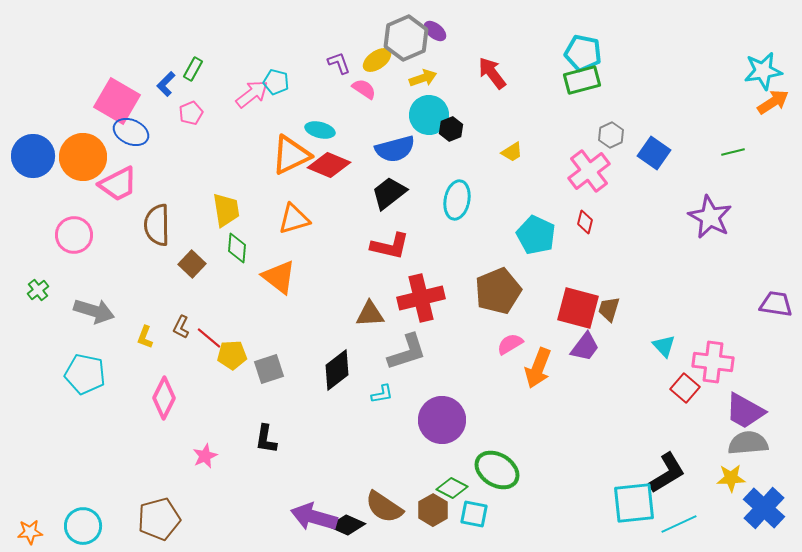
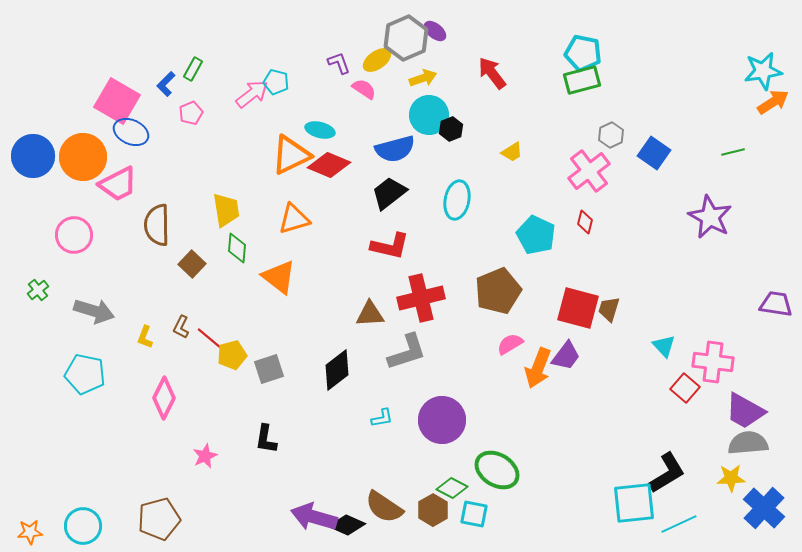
purple trapezoid at (585, 347): moved 19 px left, 9 px down
yellow pentagon at (232, 355): rotated 12 degrees counterclockwise
cyan L-shape at (382, 394): moved 24 px down
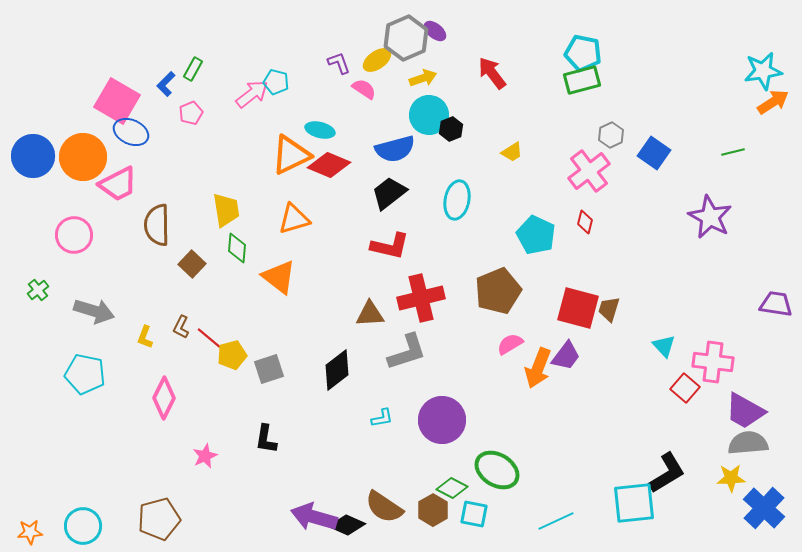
cyan line at (679, 524): moved 123 px left, 3 px up
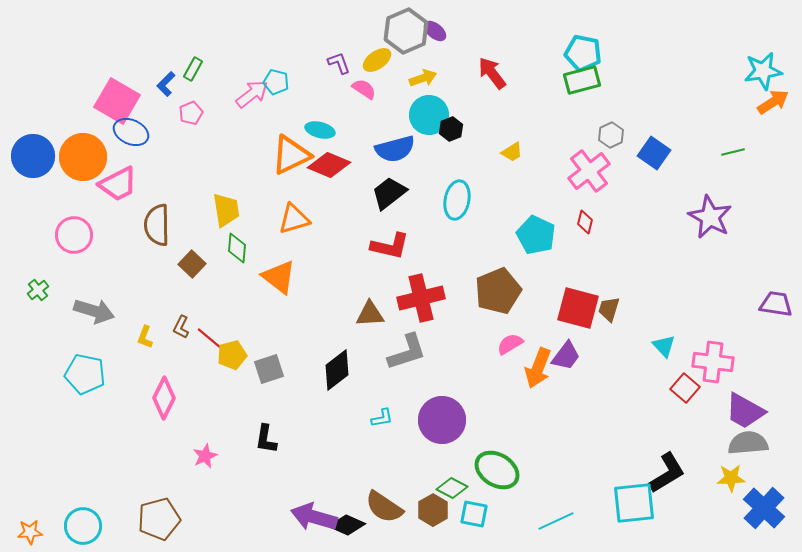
gray hexagon at (406, 38): moved 7 px up
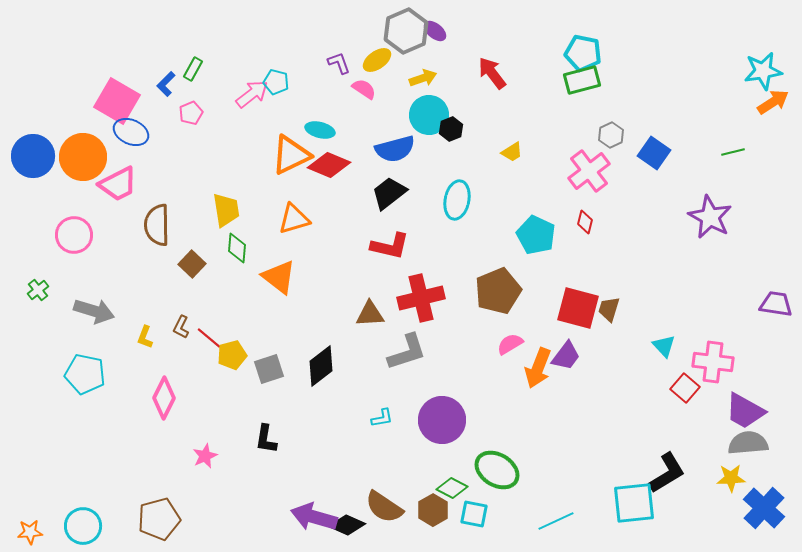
black diamond at (337, 370): moved 16 px left, 4 px up
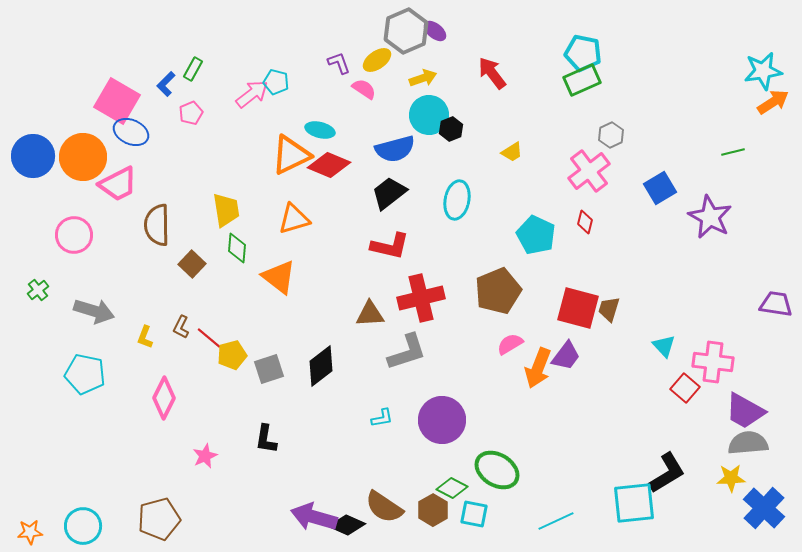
green rectangle at (582, 80): rotated 9 degrees counterclockwise
blue square at (654, 153): moved 6 px right, 35 px down; rotated 24 degrees clockwise
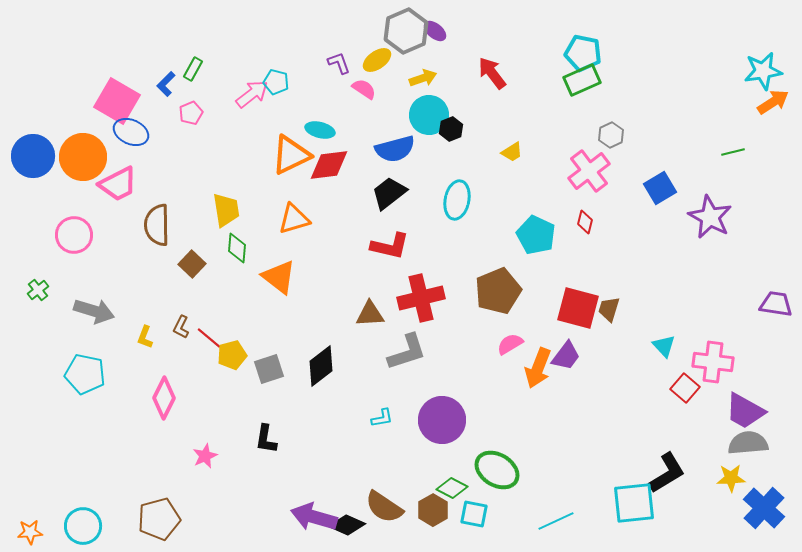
red diamond at (329, 165): rotated 30 degrees counterclockwise
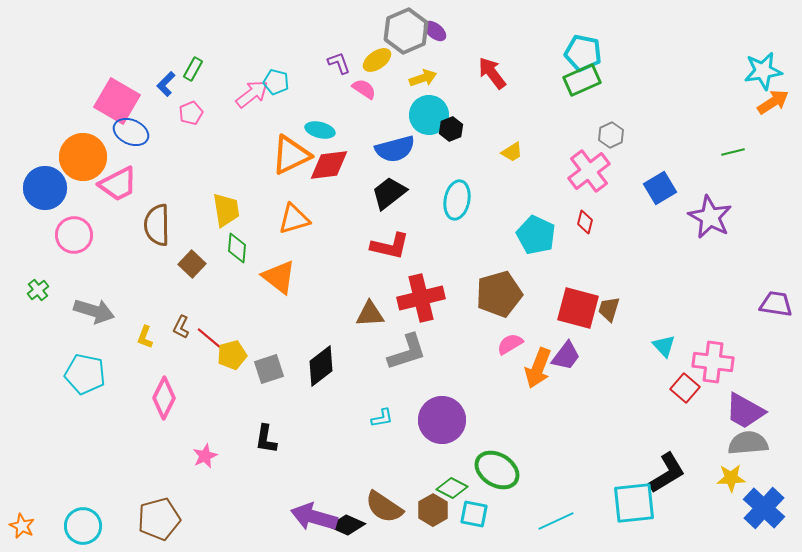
blue circle at (33, 156): moved 12 px right, 32 px down
brown pentagon at (498, 291): moved 1 px right, 3 px down; rotated 6 degrees clockwise
orange star at (30, 532): moved 8 px left, 6 px up; rotated 30 degrees clockwise
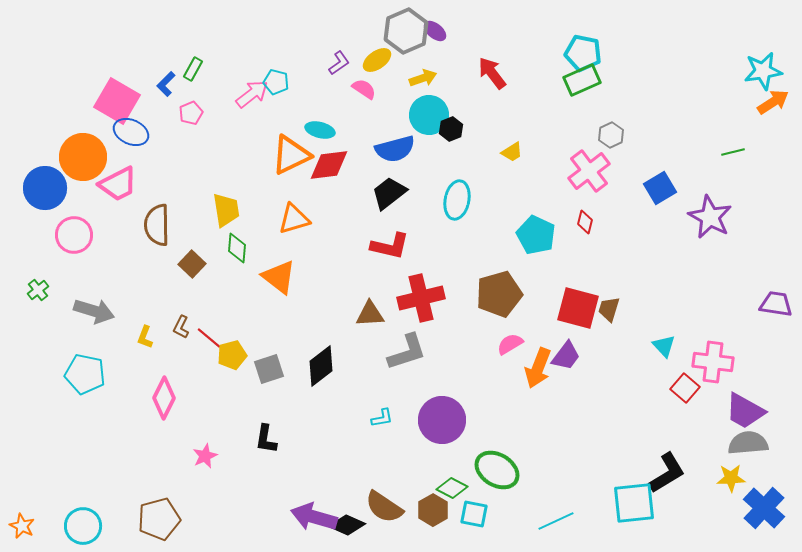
purple L-shape at (339, 63): rotated 75 degrees clockwise
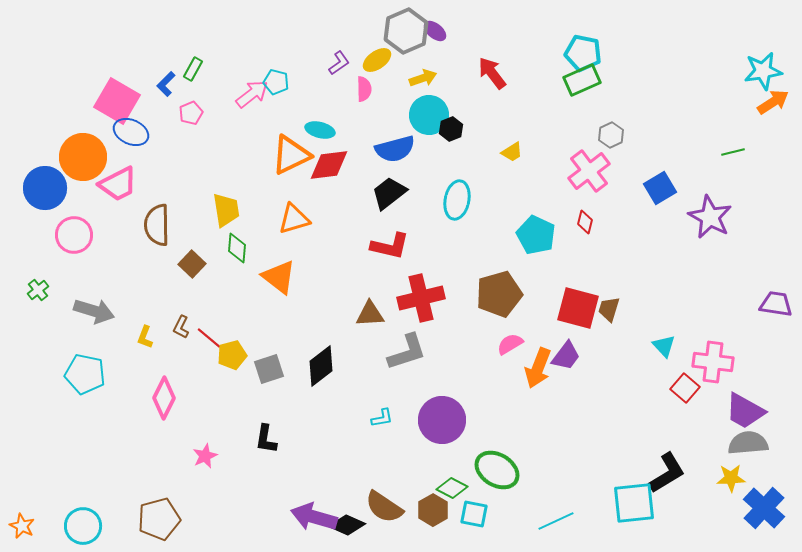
pink semicircle at (364, 89): rotated 55 degrees clockwise
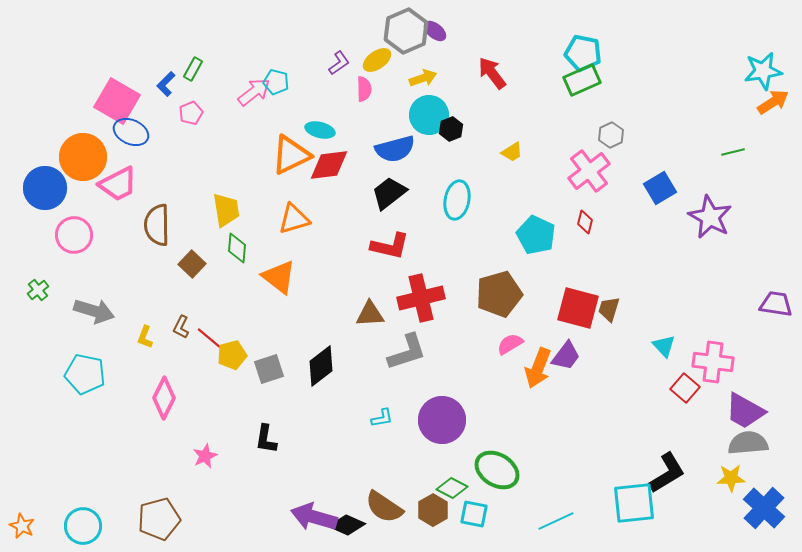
pink arrow at (252, 94): moved 2 px right, 2 px up
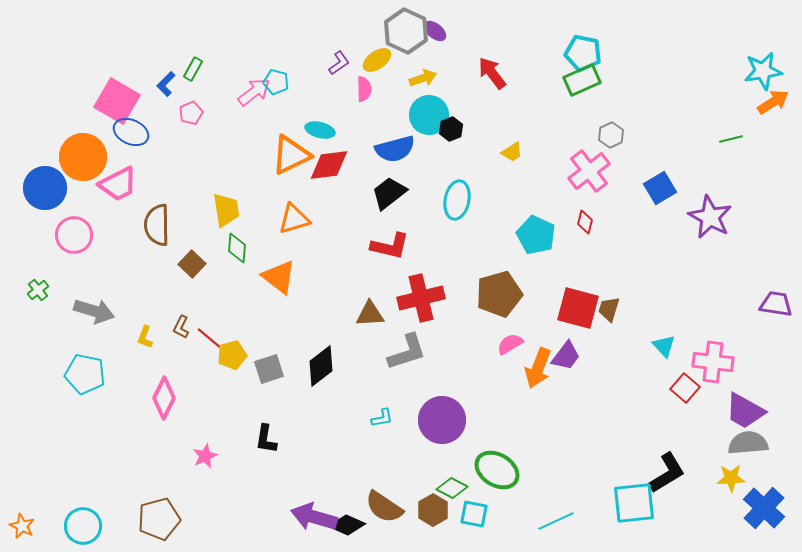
gray hexagon at (406, 31): rotated 12 degrees counterclockwise
green line at (733, 152): moved 2 px left, 13 px up
